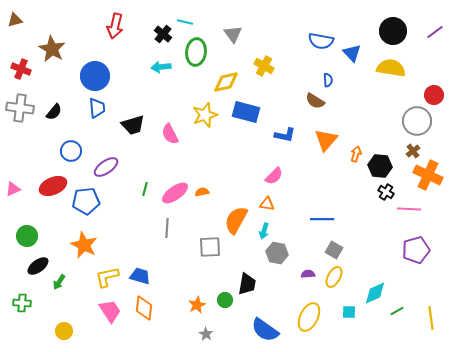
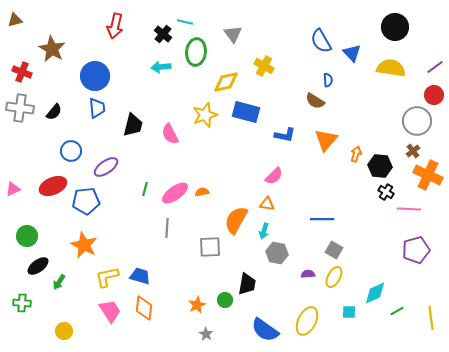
black circle at (393, 31): moved 2 px right, 4 px up
purple line at (435, 32): moved 35 px down
blue semicircle at (321, 41): rotated 50 degrees clockwise
red cross at (21, 69): moved 1 px right, 3 px down
black trapezoid at (133, 125): rotated 60 degrees counterclockwise
yellow ellipse at (309, 317): moved 2 px left, 4 px down
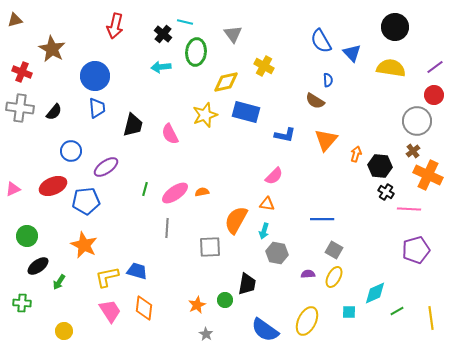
blue trapezoid at (140, 276): moved 3 px left, 5 px up
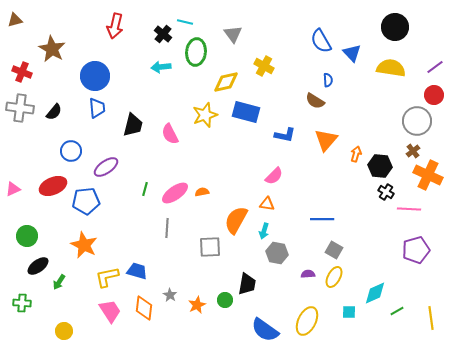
gray star at (206, 334): moved 36 px left, 39 px up
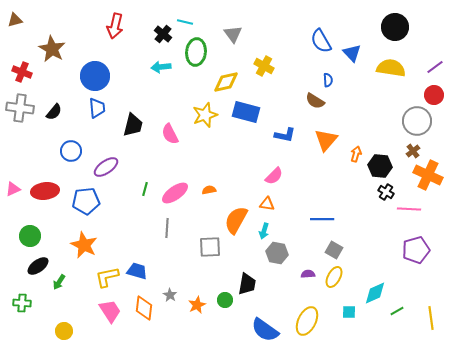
red ellipse at (53, 186): moved 8 px left, 5 px down; rotated 16 degrees clockwise
orange semicircle at (202, 192): moved 7 px right, 2 px up
green circle at (27, 236): moved 3 px right
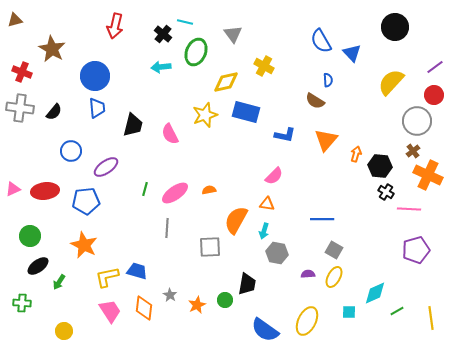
green ellipse at (196, 52): rotated 16 degrees clockwise
yellow semicircle at (391, 68): moved 14 px down; rotated 56 degrees counterclockwise
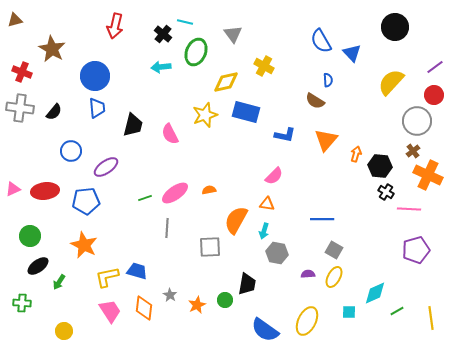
green line at (145, 189): moved 9 px down; rotated 56 degrees clockwise
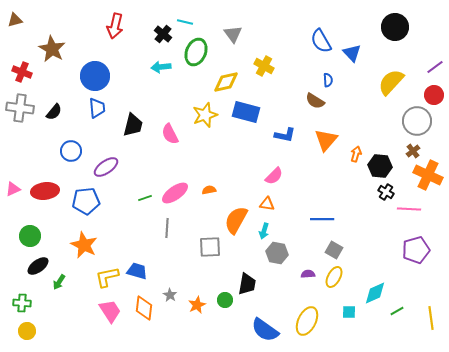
yellow circle at (64, 331): moved 37 px left
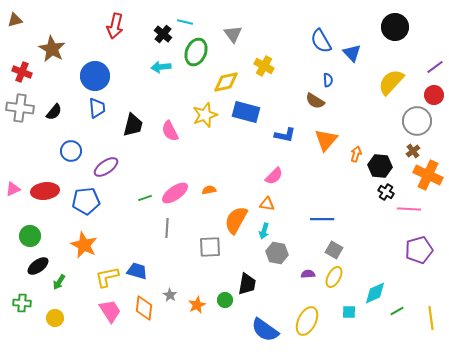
pink semicircle at (170, 134): moved 3 px up
purple pentagon at (416, 250): moved 3 px right
yellow circle at (27, 331): moved 28 px right, 13 px up
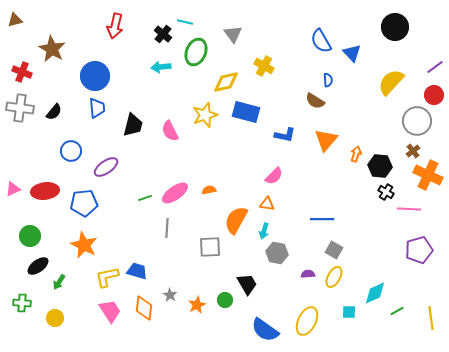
blue pentagon at (86, 201): moved 2 px left, 2 px down
black trapezoid at (247, 284): rotated 40 degrees counterclockwise
